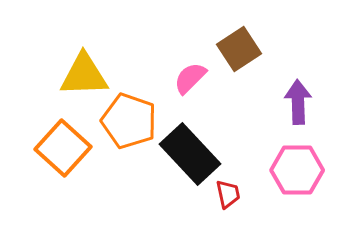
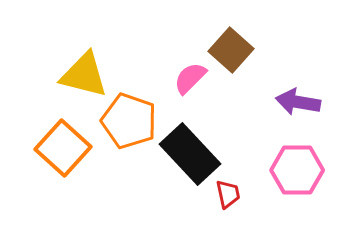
brown square: moved 8 px left, 1 px down; rotated 15 degrees counterclockwise
yellow triangle: rotated 16 degrees clockwise
purple arrow: rotated 78 degrees counterclockwise
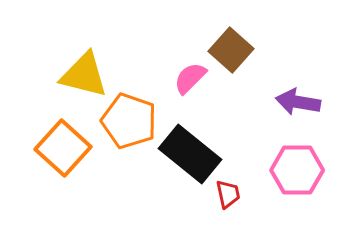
black rectangle: rotated 8 degrees counterclockwise
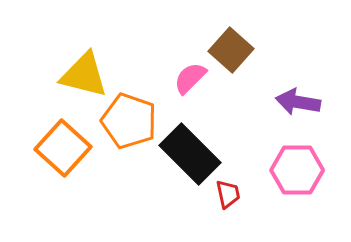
black rectangle: rotated 6 degrees clockwise
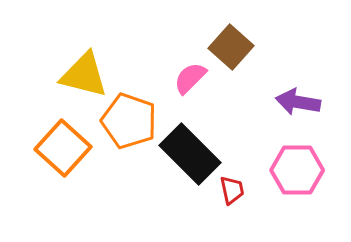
brown square: moved 3 px up
red trapezoid: moved 4 px right, 4 px up
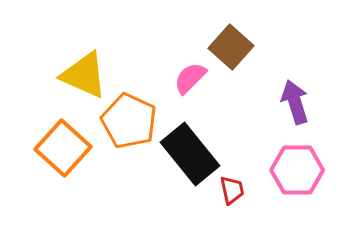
yellow triangle: rotated 10 degrees clockwise
purple arrow: moved 3 px left; rotated 63 degrees clockwise
orange pentagon: rotated 6 degrees clockwise
black rectangle: rotated 6 degrees clockwise
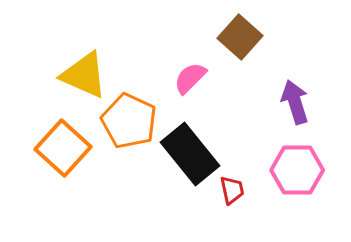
brown square: moved 9 px right, 10 px up
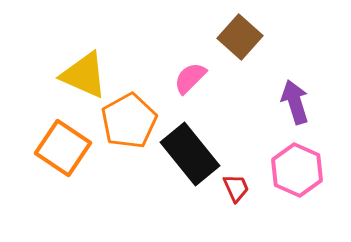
orange pentagon: rotated 18 degrees clockwise
orange square: rotated 8 degrees counterclockwise
pink hexagon: rotated 24 degrees clockwise
red trapezoid: moved 4 px right, 2 px up; rotated 12 degrees counterclockwise
